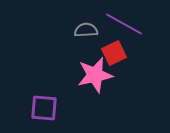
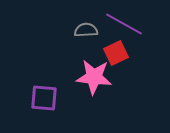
red square: moved 2 px right
pink star: moved 1 px left, 2 px down; rotated 18 degrees clockwise
purple square: moved 10 px up
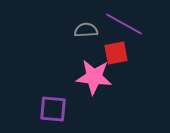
red square: rotated 15 degrees clockwise
purple square: moved 9 px right, 11 px down
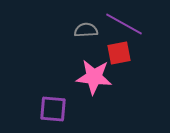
red square: moved 3 px right
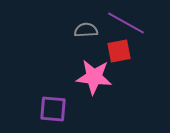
purple line: moved 2 px right, 1 px up
red square: moved 2 px up
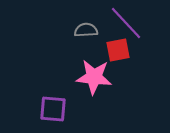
purple line: rotated 18 degrees clockwise
red square: moved 1 px left, 1 px up
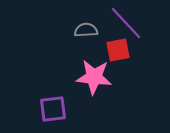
purple square: rotated 12 degrees counterclockwise
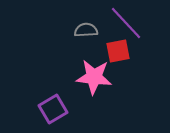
red square: moved 1 px down
purple square: rotated 24 degrees counterclockwise
